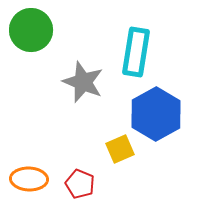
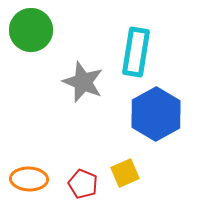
yellow square: moved 5 px right, 24 px down
red pentagon: moved 3 px right
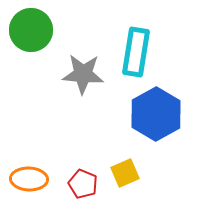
gray star: moved 8 px up; rotated 18 degrees counterclockwise
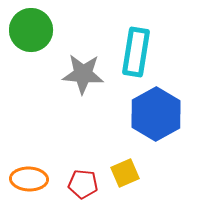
red pentagon: rotated 16 degrees counterclockwise
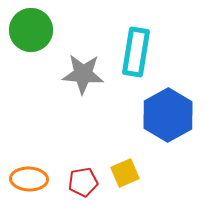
blue hexagon: moved 12 px right, 1 px down
red pentagon: moved 2 px up; rotated 16 degrees counterclockwise
